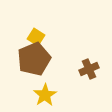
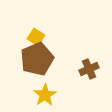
brown pentagon: moved 3 px right
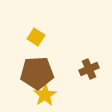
brown pentagon: moved 14 px down; rotated 20 degrees clockwise
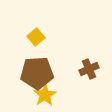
yellow square: rotated 18 degrees clockwise
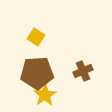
yellow square: rotated 18 degrees counterclockwise
brown cross: moved 6 px left, 2 px down
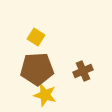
brown pentagon: moved 4 px up
yellow star: rotated 25 degrees counterclockwise
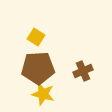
brown pentagon: moved 1 px right, 1 px up
yellow star: moved 2 px left, 1 px up
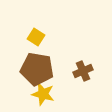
brown pentagon: moved 1 px left, 1 px down; rotated 12 degrees clockwise
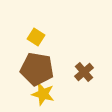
brown cross: moved 1 px right, 1 px down; rotated 18 degrees counterclockwise
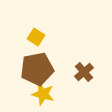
brown pentagon: rotated 20 degrees counterclockwise
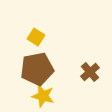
brown cross: moved 6 px right
yellow star: moved 2 px down
